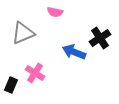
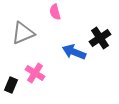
pink semicircle: rotated 63 degrees clockwise
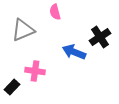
gray triangle: moved 3 px up
black cross: moved 1 px up
pink cross: moved 2 px up; rotated 24 degrees counterclockwise
black rectangle: moved 1 px right, 2 px down; rotated 21 degrees clockwise
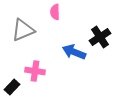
pink semicircle: rotated 14 degrees clockwise
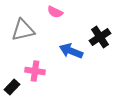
pink semicircle: rotated 63 degrees counterclockwise
gray triangle: rotated 10 degrees clockwise
blue arrow: moved 3 px left, 1 px up
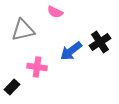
black cross: moved 5 px down
blue arrow: rotated 60 degrees counterclockwise
pink cross: moved 2 px right, 4 px up
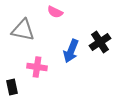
gray triangle: rotated 25 degrees clockwise
blue arrow: rotated 30 degrees counterclockwise
black rectangle: rotated 56 degrees counterclockwise
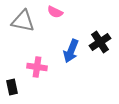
gray triangle: moved 9 px up
